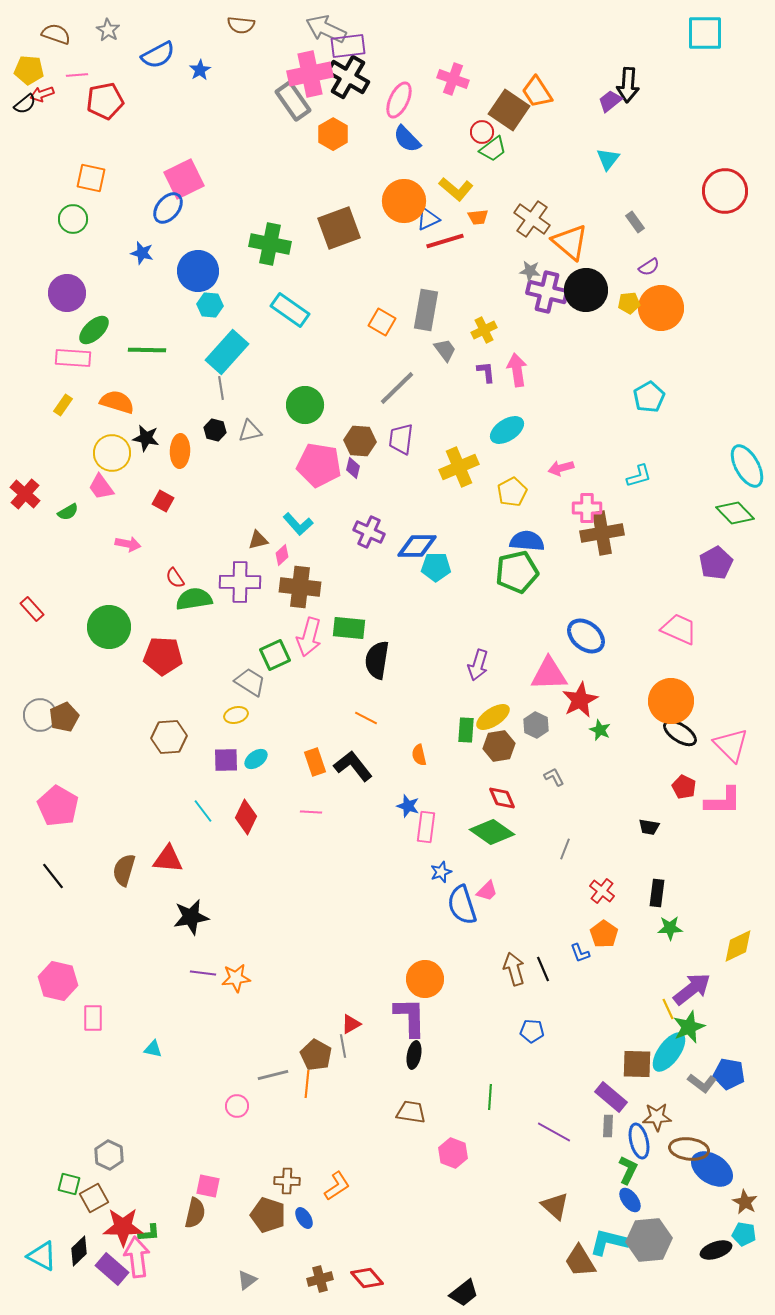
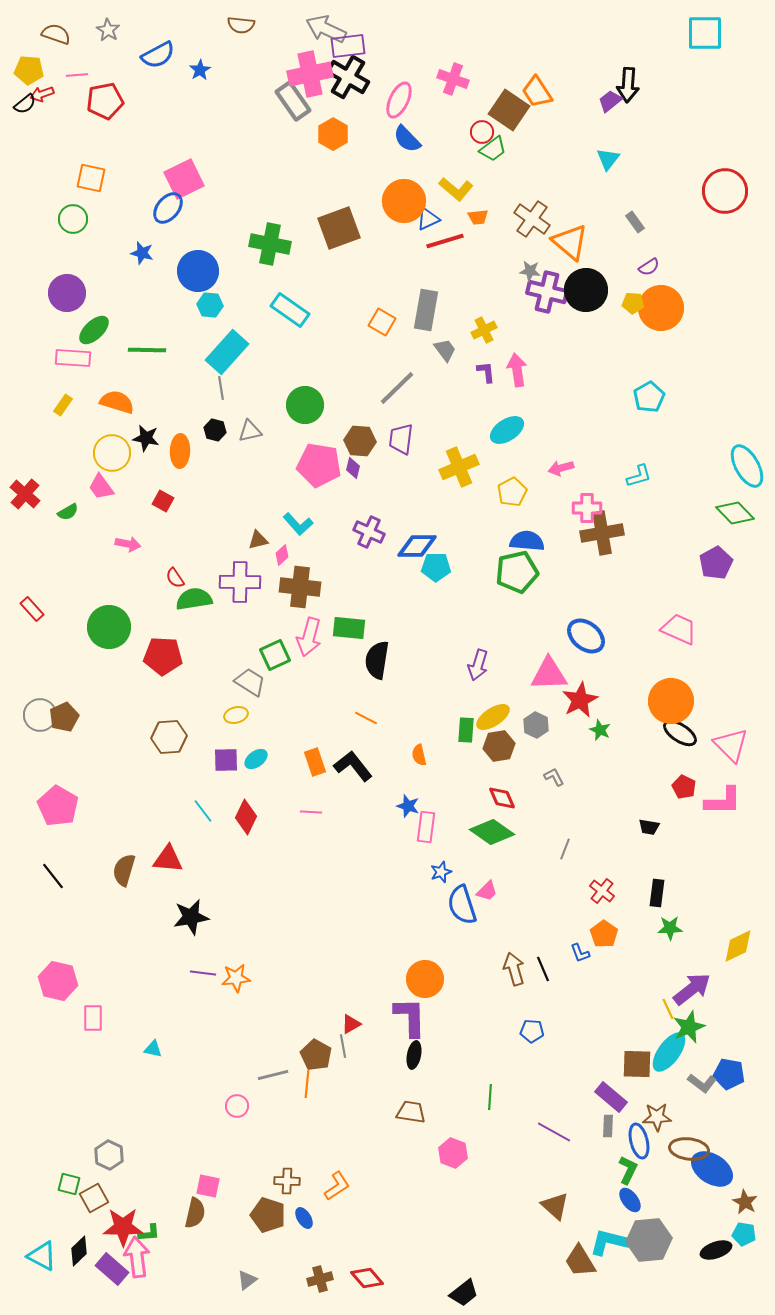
yellow pentagon at (629, 303): moved 4 px right; rotated 10 degrees clockwise
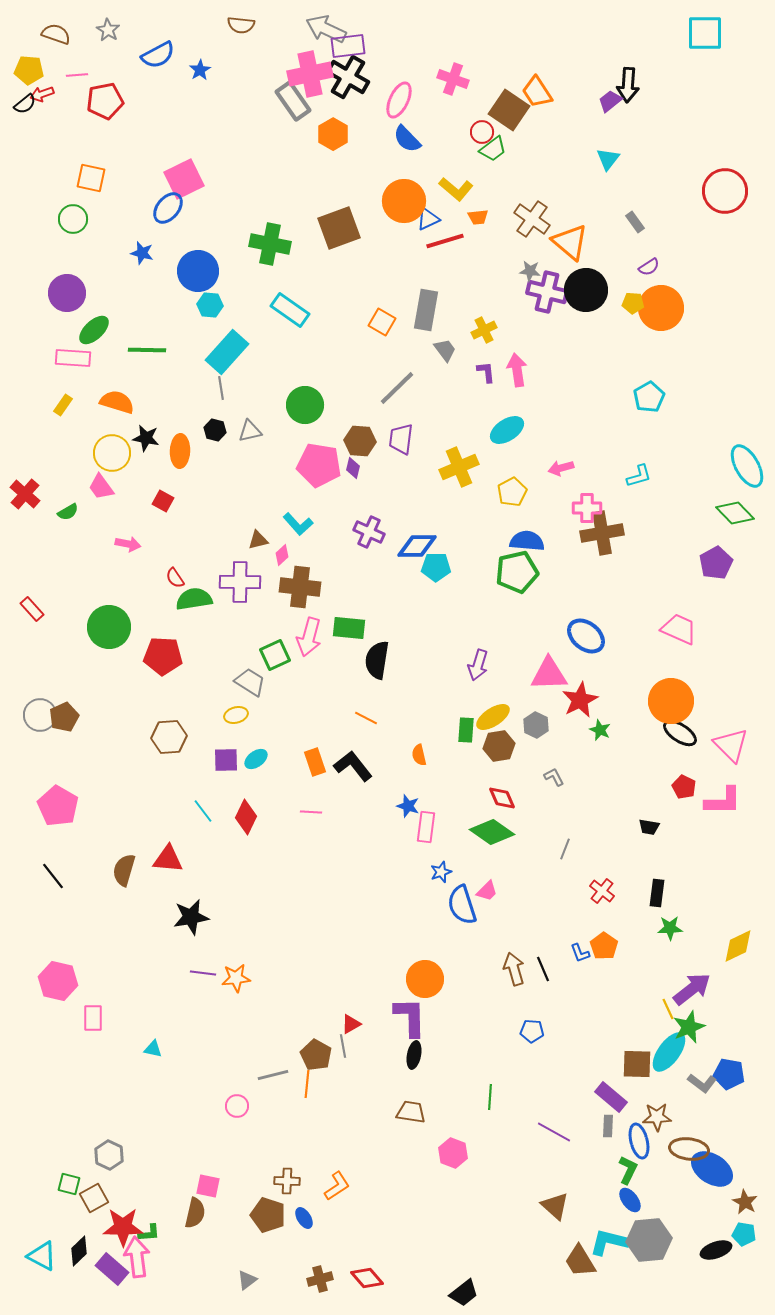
orange pentagon at (604, 934): moved 12 px down
